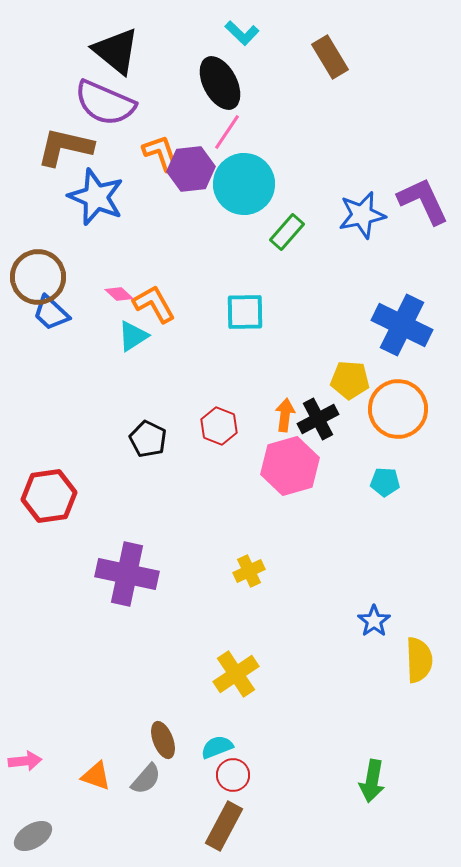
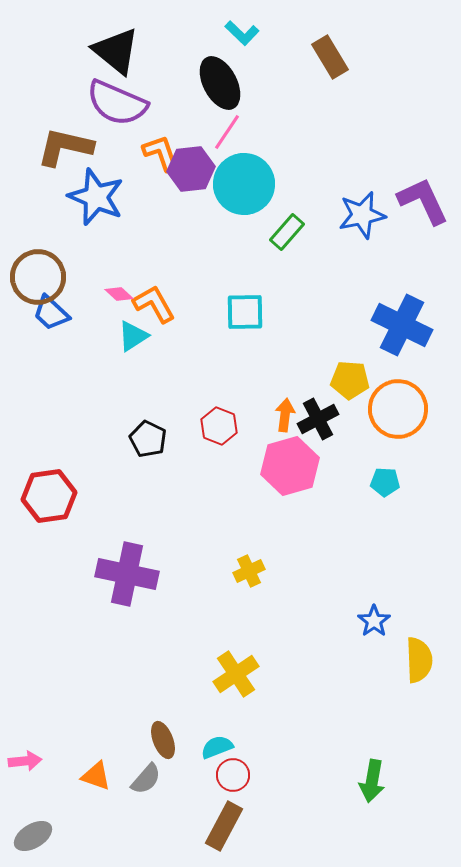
purple semicircle at (105, 103): moved 12 px right
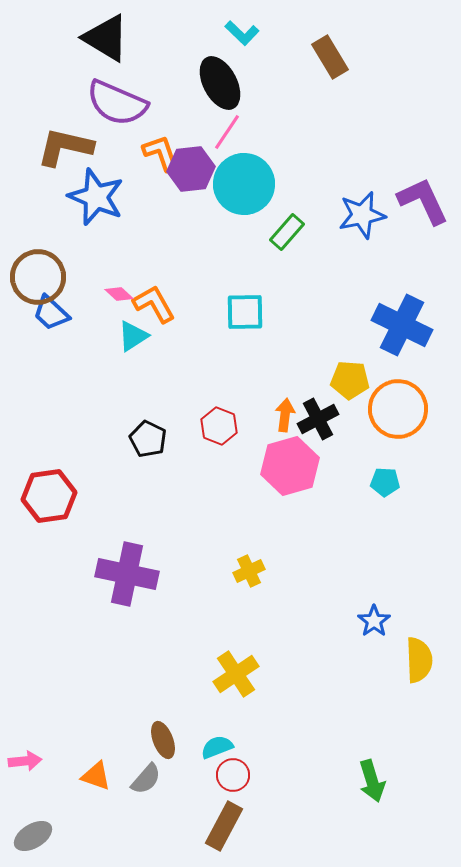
black triangle at (116, 51): moved 10 px left, 13 px up; rotated 8 degrees counterclockwise
green arrow at (372, 781): rotated 27 degrees counterclockwise
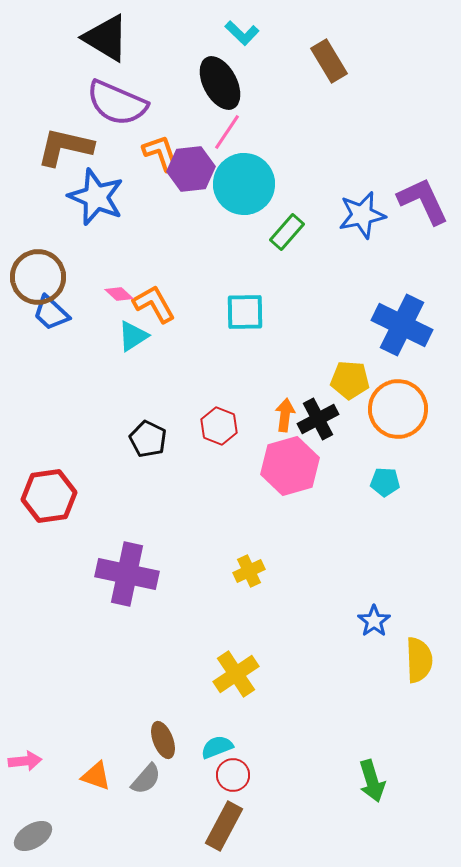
brown rectangle at (330, 57): moved 1 px left, 4 px down
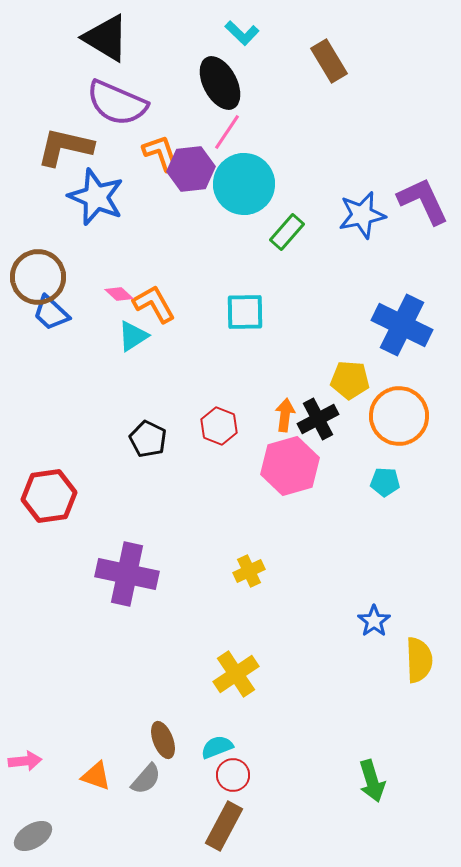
orange circle at (398, 409): moved 1 px right, 7 px down
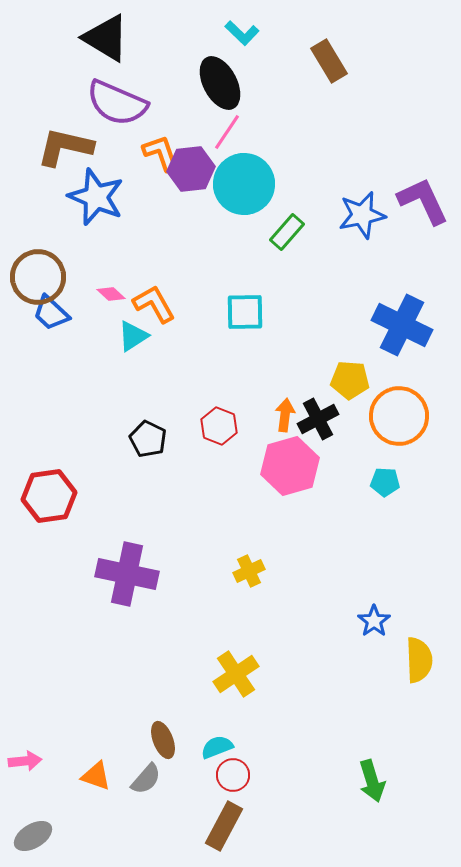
pink diamond at (119, 294): moved 8 px left
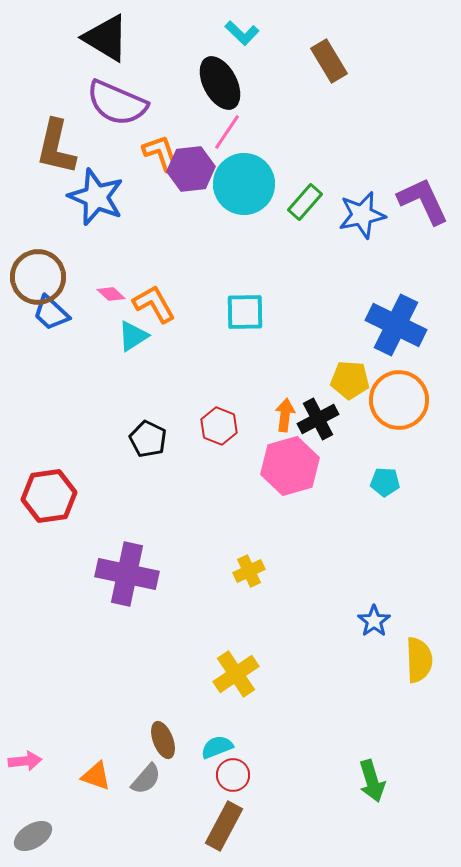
brown L-shape at (65, 147): moved 9 px left; rotated 90 degrees counterclockwise
green rectangle at (287, 232): moved 18 px right, 30 px up
blue cross at (402, 325): moved 6 px left
orange circle at (399, 416): moved 16 px up
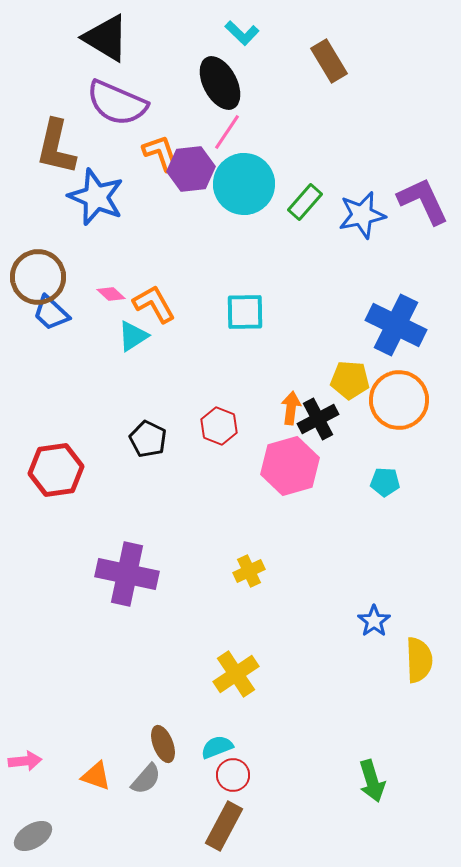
orange arrow at (285, 415): moved 6 px right, 7 px up
red hexagon at (49, 496): moved 7 px right, 26 px up
brown ellipse at (163, 740): moved 4 px down
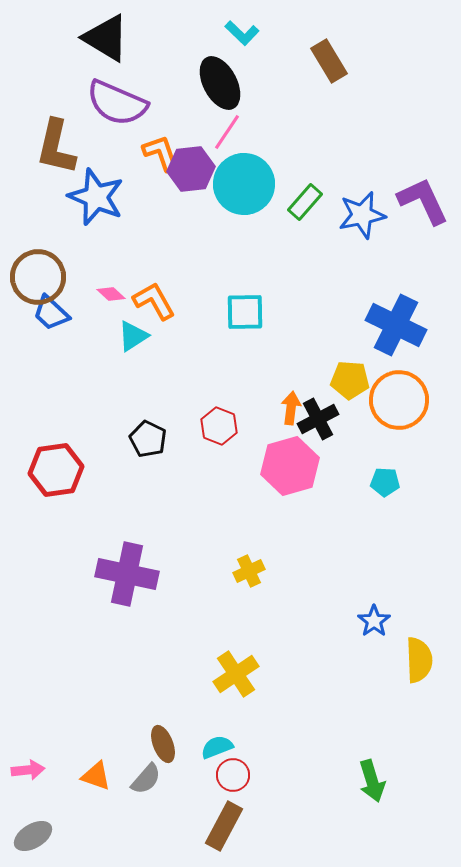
orange L-shape at (154, 304): moved 3 px up
pink arrow at (25, 761): moved 3 px right, 9 px down
